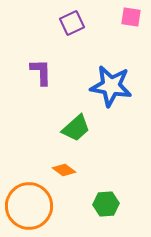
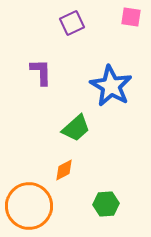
blue star: rotated 21 degrees clockwise
orange diamond: rotated 65 degrees counterclockwise
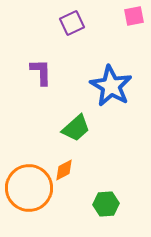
pink square: moved 3 px right, 1 px up; rotated 20 degrees counterclockwise
orange circle: moved 18 px up
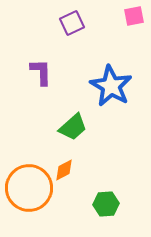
green trapezoid: moved 3 px left, 1 px up
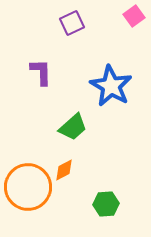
pink square: rotated 25 degrees counterclockwise
orange circle: moved 1 px left, 1 px up
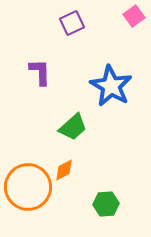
purple L-shape: moved 1 px left
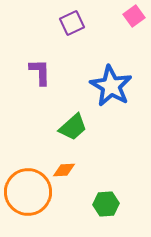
orange diamond: rotated 25 degrees clockwise
orange circle: moved 5 px down
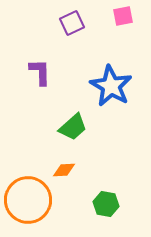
pink square: moved 11 px left; rotated 25 degrees clockwise
orange circle: moved 8 px down
green hexagon: rotated 15 degrees clockwise
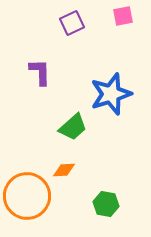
blue star: moved 8 px down; rotated 24 degrees clockwise
orange circle: moved 1 px left, 4 px up
